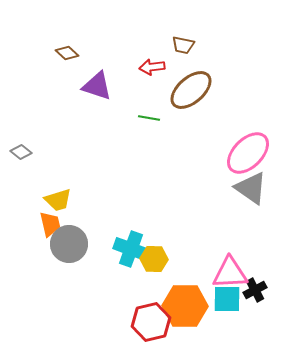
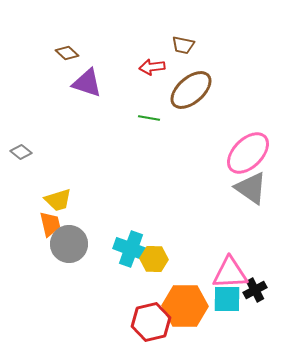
purple triangle: moved 10 px left, 3 px up
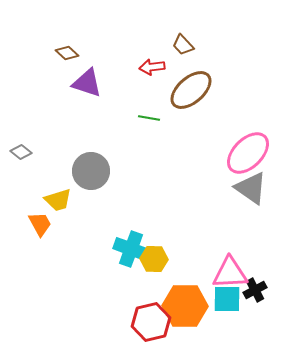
brown trapezoid: rotated 35 degrees clockwise
orange trapezoid: moved 10 px left; rotated 16 degrees counterclockwise
gray circle: moved 22 px right, 73 px up
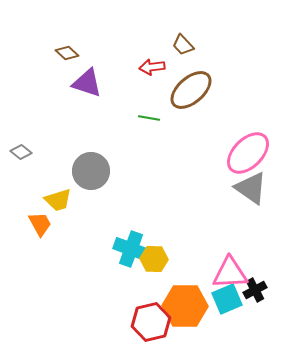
cyan square: rotated 24 degrees counterclockwise
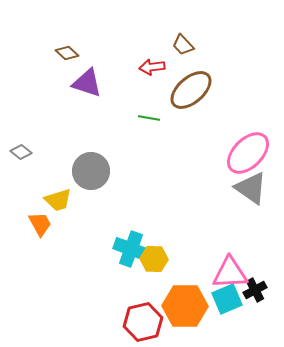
red hexagon: moved 8 px left
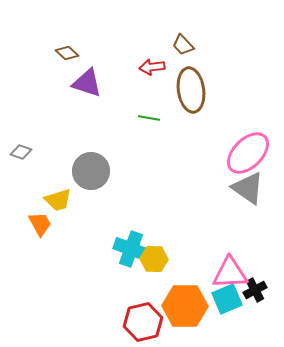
brown ellipse: rotated 57 degrees counterclockwise
gray diamond: rotated 20 degrees counterclockwise
gray triangle: moved 3 px left
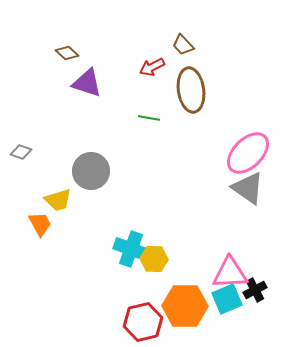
red arrow: rotated 20 degrees counterclockwise
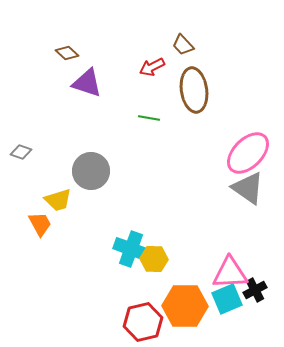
brown ellipse: moved 3 px right
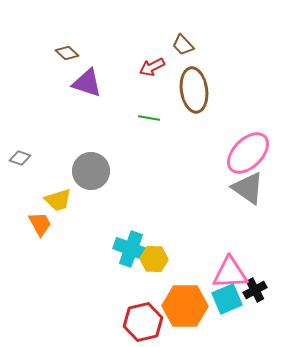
gray diamond: moved 1 px left, 6 px down
